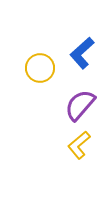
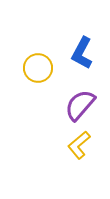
blue L-shape: rotated 20 degrees counterclockwise
yellow circle: moved 2 px left
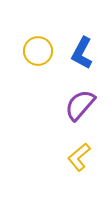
yellow circle: moved 17 px up
yellow L-shape: moved 12 px down
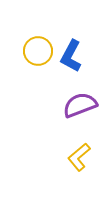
blue L-shape: moved 11 px left, 3 px down
purple semicircle: rotated 28 degrees clockwise
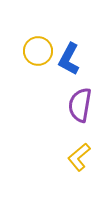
blue L-shape: moved 2 px left, 3 px down
purple semicircle: rotated 60 degrees counterclockwise
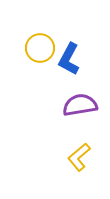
yellow circle: moved 2 px right, 3 px up
purple semicircle: rotated 72 degrees clockwise
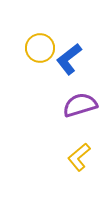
blue L-shape: rotated 24 degrees clockwise
purple semicircle: rotated 8 degrees counterclockwise
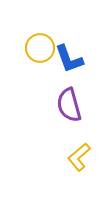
blue L-shape: rotated 72 degrees counterclockwise
purple semicircle: moved 11 px left; rotated 88 degrees counterclockwise
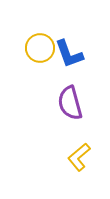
blue L-shape: moved 5 px up
purple semicircle: moved 1 px right, 2 px up
